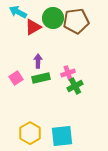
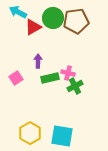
pink cross: rotated 32 degrees clockwise
green rectangle: moved 9 px right
cyan square: rotated 15 degrees clockwise
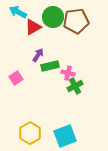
green circle: moved 1 px up
purple arrow: moved 6 px up; rotated 32 degrees clockwise
green rectangle: moved 12 px up
cyan square: moved 3 px right; rotated 30 degrees counterclockwise
